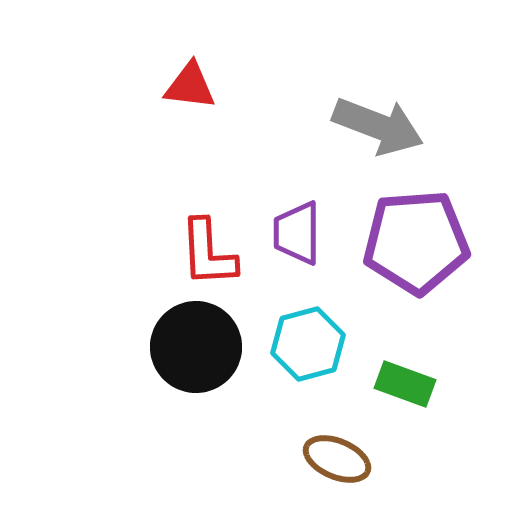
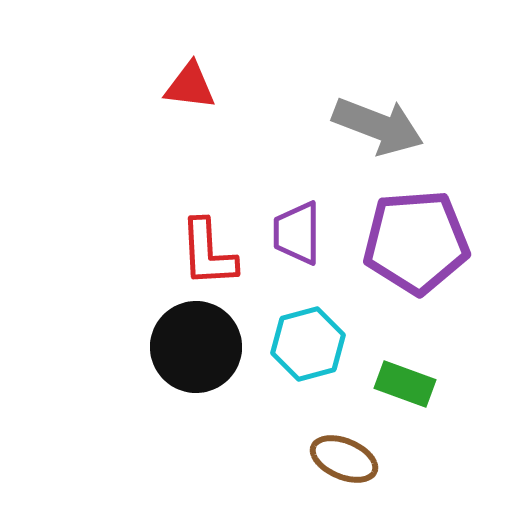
brown ellipse: moved 7 px right
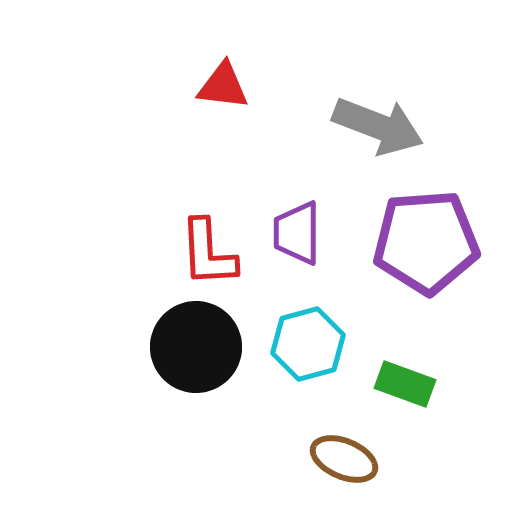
red triangle: moved 33 px right
purple pentagon: moved 10 px right
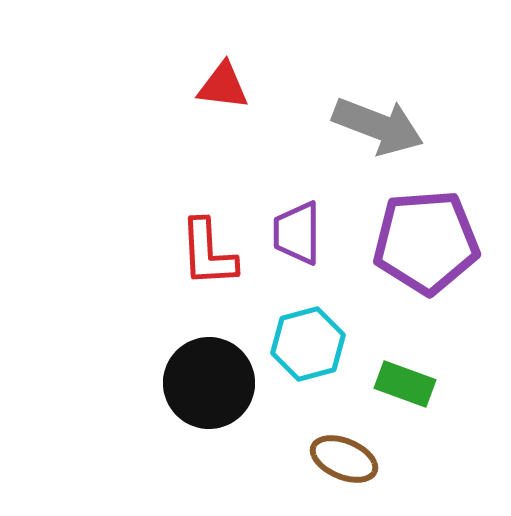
black circle: moved 13 px right, 36 px down
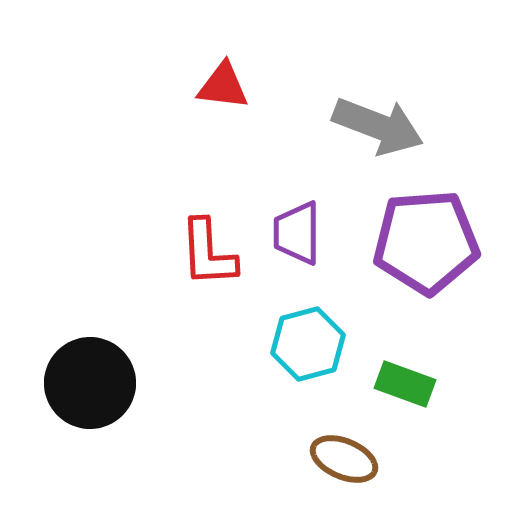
black circle: moved 119 px left
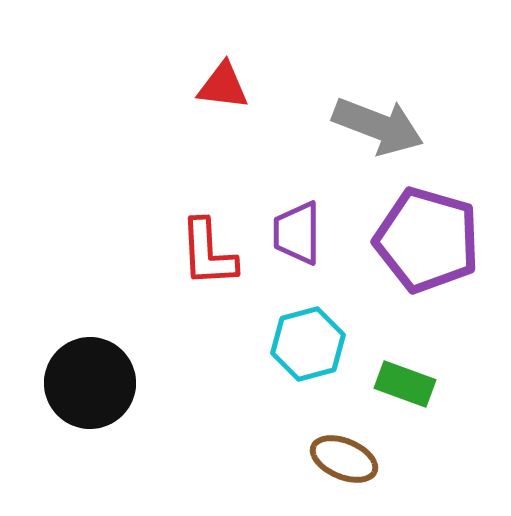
purple pentagon: moved 1 px right, 2 px up; rotated 20 degrees clockwise
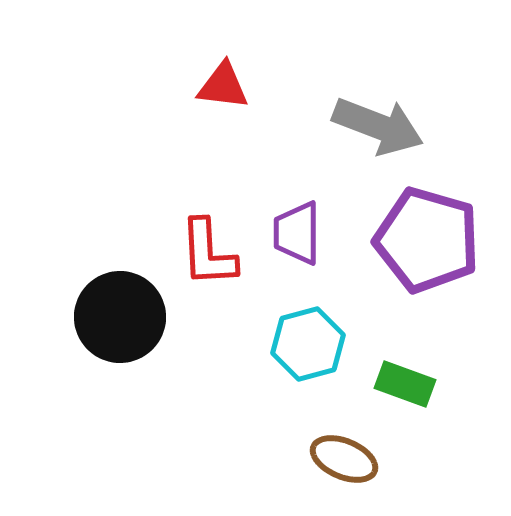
black circle: moved 30 px right, 66 px up
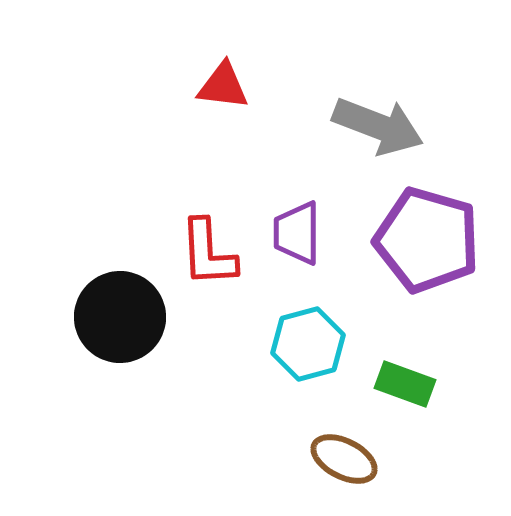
brown ellipse: rotated 4 degrees clockwise
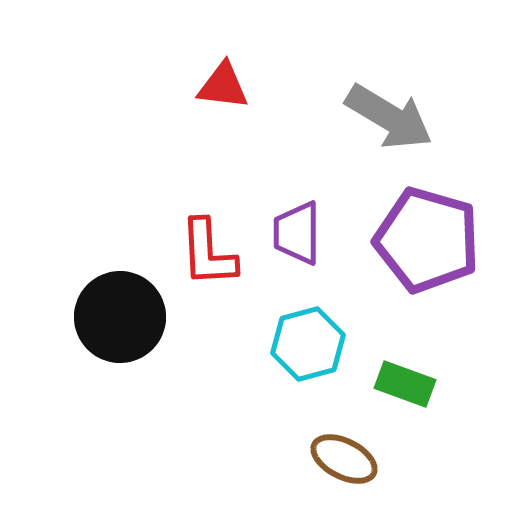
gray arrow: moved 11 px right, 9 px up; rotated 10 degrees clockwise
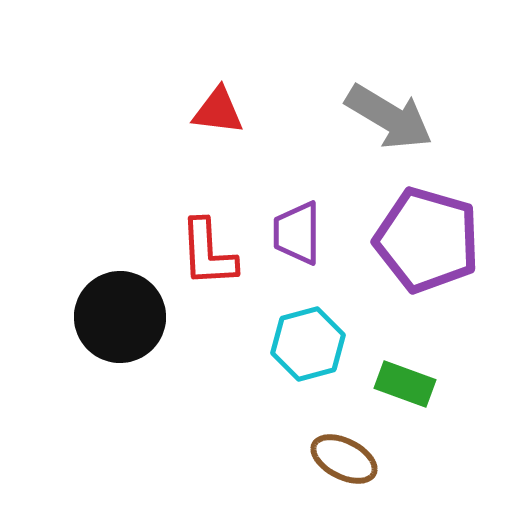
red triangle: moved 5 px left, 25 px down
